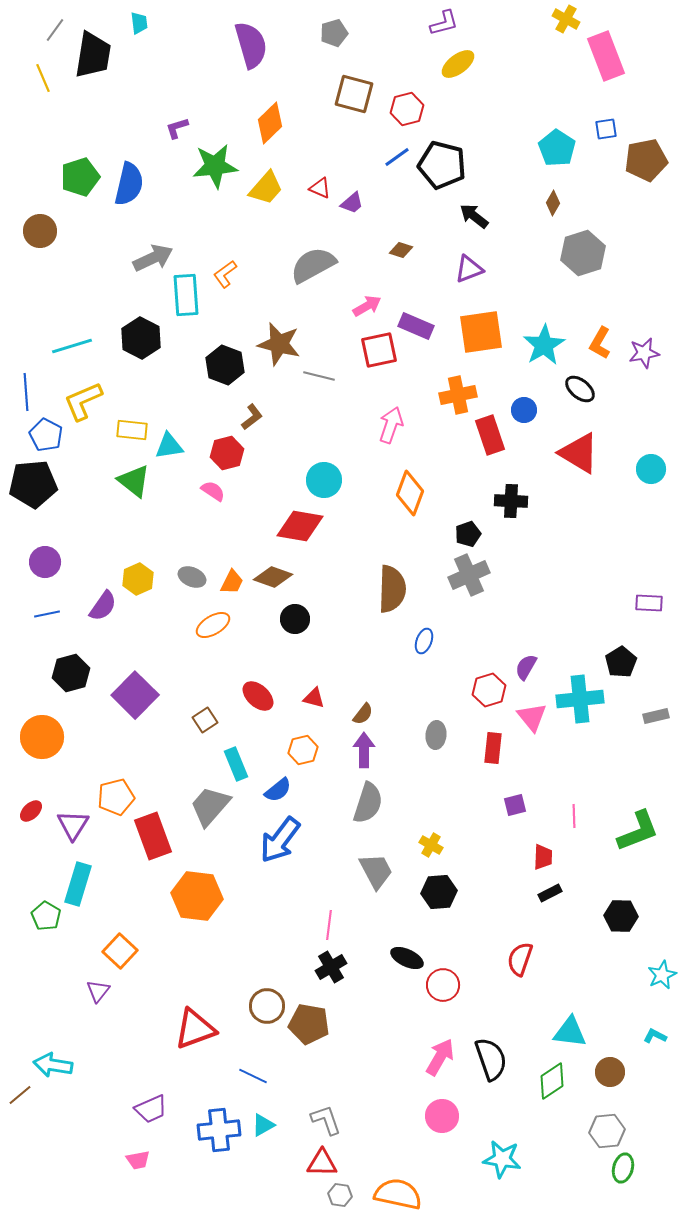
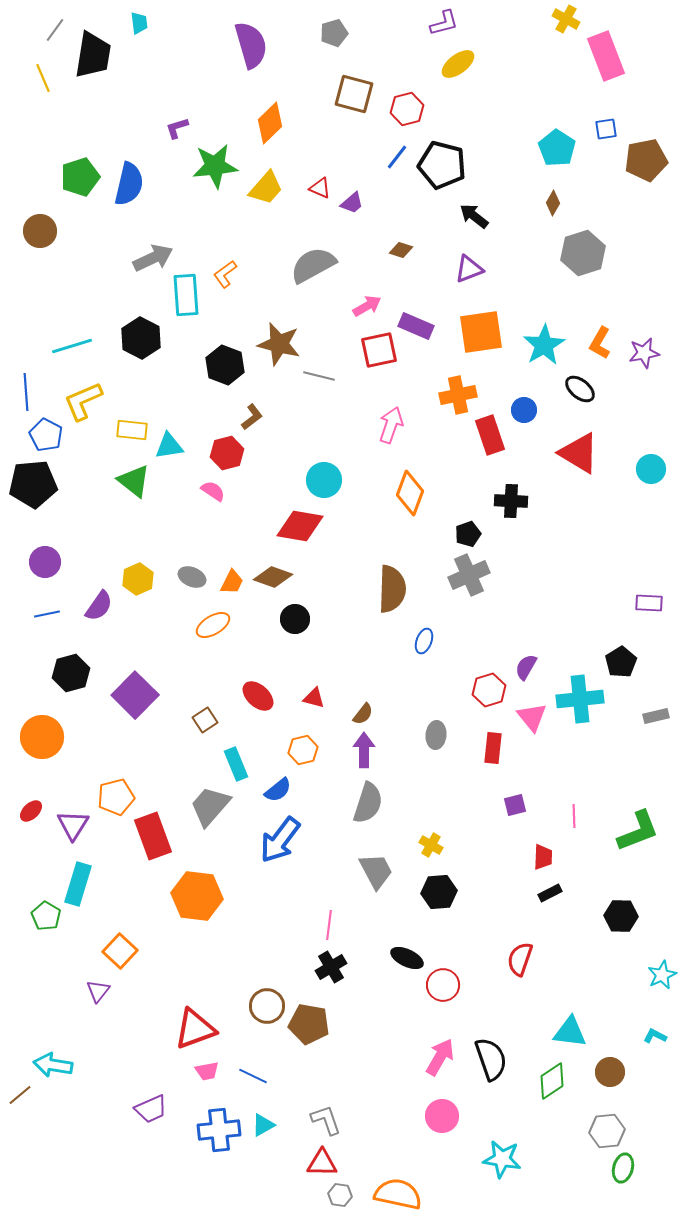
blue line at (397, 157): rotated 16 degrees counterclockwise
purple semicircle at (103, 606): moved 4 px left
pink trapezoid at (138, 1160): moved 69 px right, 89 px up
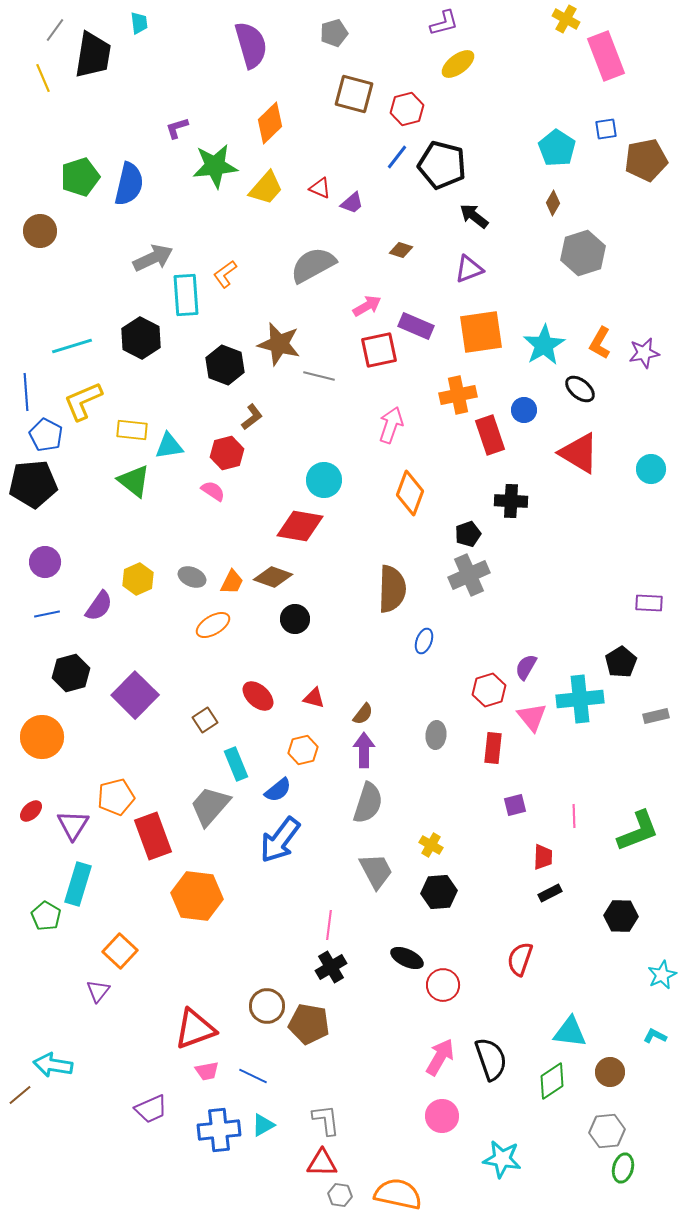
gray L-shape at (326, 1120): rotated 12 degrees clockwise
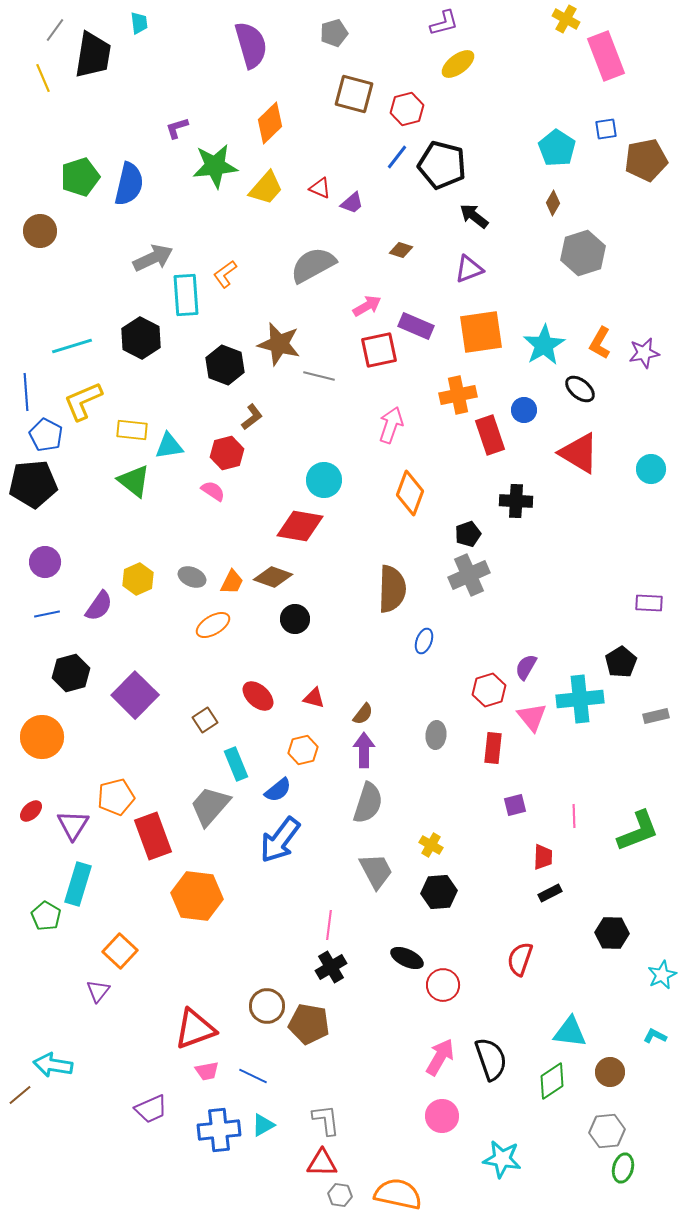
black cross at (511, 501): moved 5 px right
black hexagon at (621, 916): moved 9 px left, 17 px down
